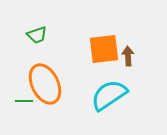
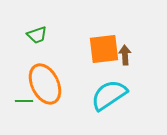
brown arrow: moved 3 px left, 1 px up
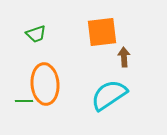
green trapezoid: moved 1 px left, 1 px up
orange square: moved 2 px left, 17 px up
brown arrow: moved 1 px left, 2 px down
orange ellipse: rotated 21 degrees clockwise
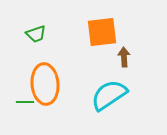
green line: moved 1 px right, 1 px down
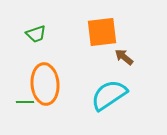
brown arrow: rotated 48 degrees counterclockwise
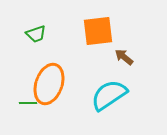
orange square: moved 4 px left, 1 px up
orange ellipse: moved 4 px right; rotated 24 degrees clockwise
green line: moved 3 px right, 1 px down
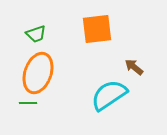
orange square: moved 1 px left, 2 px up
brown arrow: moved 10 px right, 10 px down
orange ellipse: moved 11 px left, 11 px up
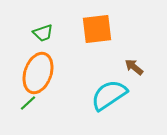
green trapezoid: moved 7 px right, 1 px up
green line: rotated 42 degrees counterclockwise
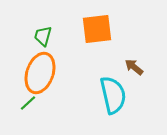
green trapezoid: moved 3 px down; rotated 125 degrees clockwise
orange ellipse: moved 2 px right
cyan semicircle: moved 4 px right; rotated 111 degrees clockwise
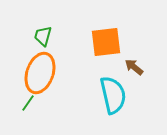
orange square: moved 9 px right, 13 px down
green line: rotated 12 degrees counterclockwise
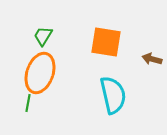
green trapezoid: rotated 15 degrees clockwise
orange square: rotated 16 degrees clockwise
brown arrow: moved 18 px right, 8 px up; rotated 24 degrees counterclockwise
green line: rotated 24 degrees counterclockwise
